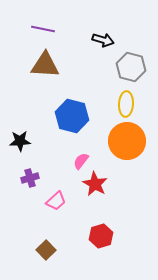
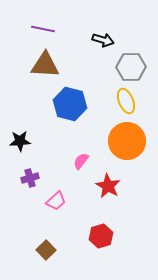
gray hexagon: rotated 16 degrees counterclockwise
yellow ellipse: moved 3 px up; rotated 25 degrees counterclockwise
blue hexagon: moved 2 px left, 12 px up
red star: moved 13 px right, 2 px down
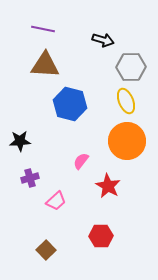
red hexagon: rotated 15 degrees clockwise
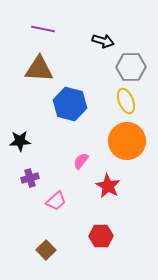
black arrow: moved 1 px down
brown triangle: moved 6 px left, 4 px down
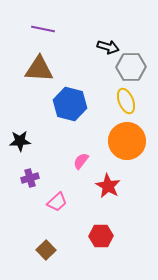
black arrow: moved 5 px right, 6 px down
pink trapezoid: moved 1 px right, 1 px down
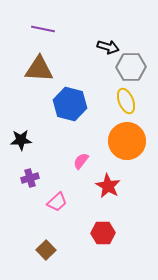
black star: moved 1 px right, 1 px up
red hexagon: moved 2 px right, 3 px up
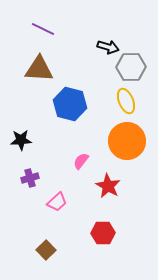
purple line: rotated 15 degrees clockwise
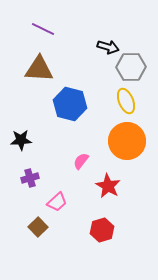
red hexagon: moved 1 px left, 3 px up; rotated 15 degrees counterclockwise
brown square: moved 8 px left, 23 px up
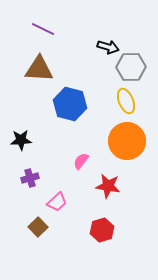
red star: rotated 20 degrees counterclockwise
